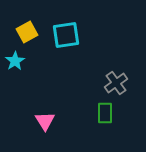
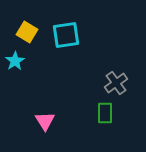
yellow square: rotated 30 degrees counterclockwise
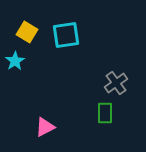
pink triangle: moved 6 px down; rotated 35 degrees clockwise
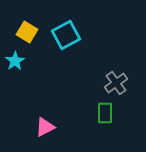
cyan square: rotated 20 degrees counterclockwise
